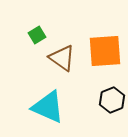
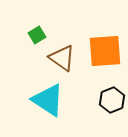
cyan triangle: moved 7 px up; rotated 9 degrees clockwise
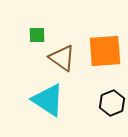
green square: rotated 30 degrees clockwise
black hexagon: moved 3 px down
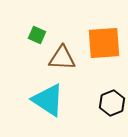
green square: rotated 24 degrees clockwise
orange square: moved 1 px left, 8 px up
brown triangle: rotated 32 degrees counterclockwise
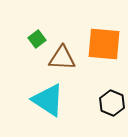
green square: moved 4 px down; rotated 30 degrees clockwise
orange square: moved 1 px down; rotated 9 degrees clockwise
black hexagon: rotated 15 degrees counterclockwise
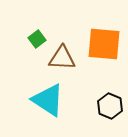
black hexagon: moved 2 px left, 3 px down
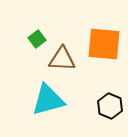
brown triangle: moved 1 px down
cyan triangle: rotated 48 degrees counterclockwise
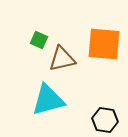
green square: moved 2 px right, 1 px down; rotated 30 degrees counterclockwise
brown triangle: rotated 16 degrees counterclockwise
black hexagon: moved 5 px left, 14 px down; rotated 15 degrees counterclockwise
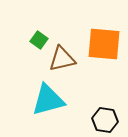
green square: rotated 12 degrees clockwise
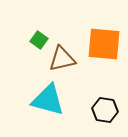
cyan triangle: rotated 30 degrees clockwise
black hexagon: moved 10 px up
